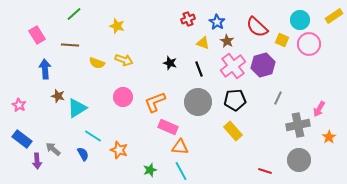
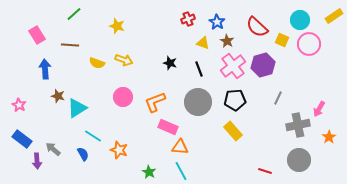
green star at (150, 170): moved 1 px left, 2 px down; rotated 24 degrees counterclockwise
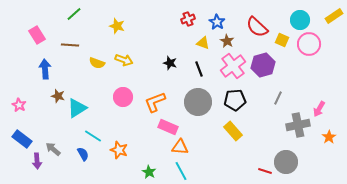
gray circle at (299, 160): moved 13 px left, 2 px down
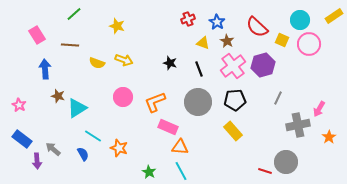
orange star at (119, 150): moved 2 px up
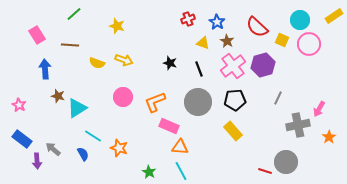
pink rectangle at (168, 127): moved 1 px right, 1 px up
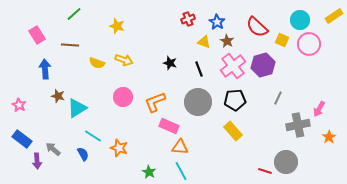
yellow triangle at (203, 43): moved 1 px right, 1 px up
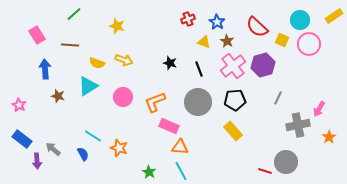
cyan triangle at (77, 108): moved 11 px right, 22 px up
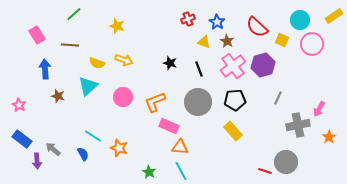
pink circle at (309, 44): moved 3 px right
cyan triangle at (88, 86): rotated 10 degrees counterclockwise
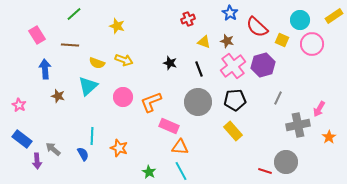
blue star at (217, 22): moved 13 px right, 9 px up
brown star at (227, 41): rotated 16 degrees counterclockwise
orange L-shape at (155, 102): moved 4 px left
cyan line at (93, 136): moved 1 px left; rotated 60 degrees clockwise
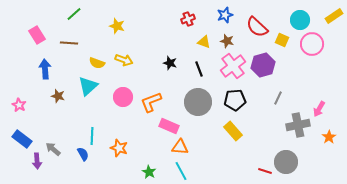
blue star at (230, 13): moved 5 px left, 2 px down; rotated 21 degrees clockwise
brown line at (70, 45): moved 1 px left, 2 px up
